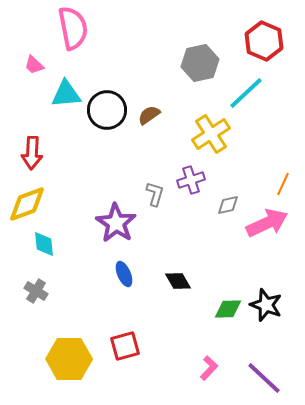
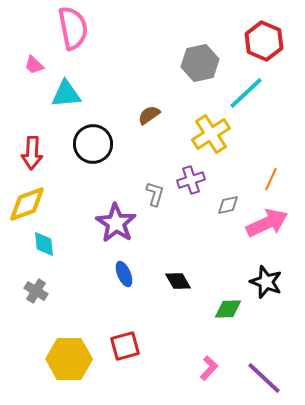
black circle: moved 14 px left, 34 px down
orange line: moved 12 px left, 5 px up
black star: moved 23 px up
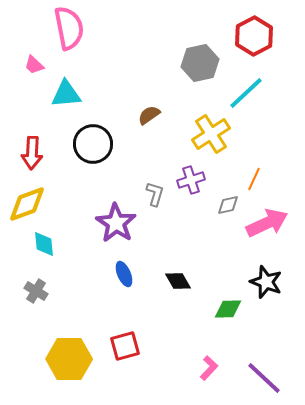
pink semicircle: moved 4 px left
red hexagon: moved 10 px left, 5 px up; rotated 9 degrees clockwise
orange line: moved 17 px left
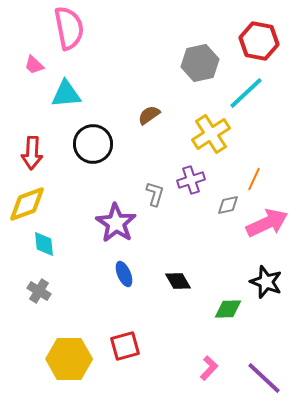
red hexagon: moved 5 px right, 5 px down; rotated 21 degrees counterclockwise
gray cross: moved 3 px right
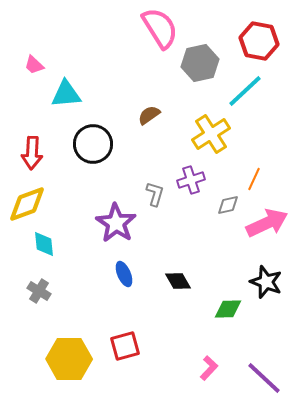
pink semicircle: moved 91 px right; rotated 21 degrees counterclockwise
cyan line: moved 1 px left, 2 px up
